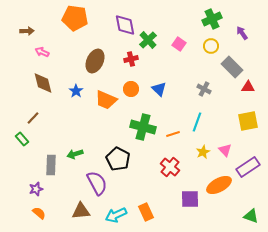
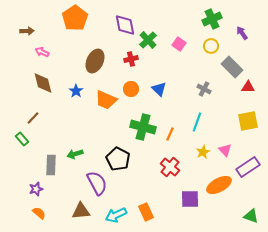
orange pentagon at (75, 18): rotated 30 degrees clockwise
orange line at (173, 134): moved 3 px left; rotated 48 degrees counterclockwise
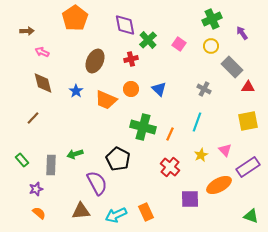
green rectangle at (22, 139): moved 21 px down
yellow star at (203, 152): moved 2 px left, 3 px down
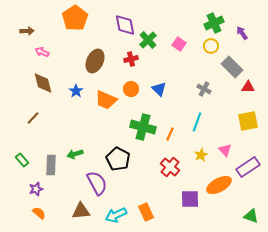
green cross at (212, 19): moved 2 px right, 4 px down
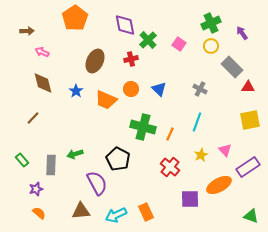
green cross at (214, 23): moved 3 px left
gray cross at (204, 89): moved 4 px left
yellow square at (248, 121): moved 2 px right, 1 px up
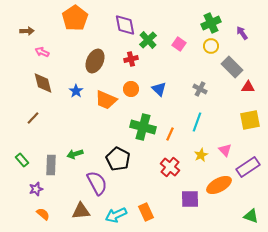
orange semicircle at (39, 213): moved 4 px right, 1 px down
